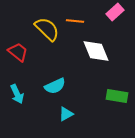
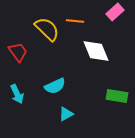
red trapezoid: rotated 15 degrees clockwise
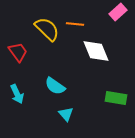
pink rectangle: moved 3 px right
orange line: moved 3 px down
cyan semicircle: rotated 60 degrees clockwise
green rectangle: moved 1 px left, 2 px down
cyan triangle: rotated 42 degrees counterclockwise
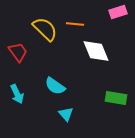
pink rectangle: rotated 24 degrees clockwise
yellow semicircle: moved 2 px left
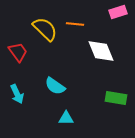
white diamond: moved 5 px right
cyan triangle: moved 4 px down; rotated 49 degrees counterclockwise
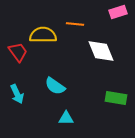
yellow semicircle: moved 2 px left, 6 px down; rotated 44 degrees counterclockwise
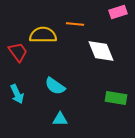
cyan triangle: moved 6 px left, 1 px down
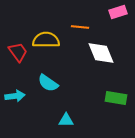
orange line: moved 5 px right, 3 px down
yellow semicircle: moved 3 px right, 5 px down
white diamond: moved 2 px down
cyan semicircle: moved 7 px left, 3 px up
cyan arrow: moved 2 px left, 2 px down; rotated 72 degrees counterclockwise
cyan triangle: moved 6 px right, 1 px down
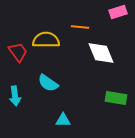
cyan arrow: rotated 90 degrees clockwise
cyan triangle: moved 3 px left
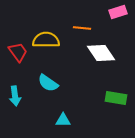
orange line: moved 2 px right, 1 px down
white diamond: rotated 12 degrees counterclockwise
